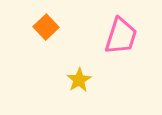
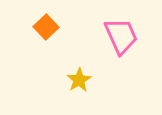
pink trapezoid: rotated 42 degrees counterclockwise
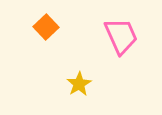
yellow star: moved 4 px down
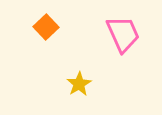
pink trapezoid: moved 2 px right, 2 px up
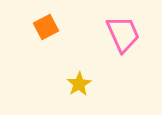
orange square: rotated 15 degrees clockwise
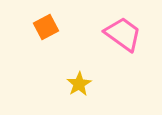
pink trapezoid: rotated 30 degrees counterclockwise
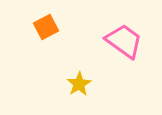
pink trapezoid: moved 1 px right, 7 px down
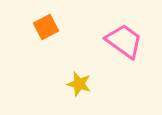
yellow star: rotated 25 degrees counterclockwise
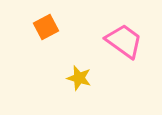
yellow star: moved 6 px up
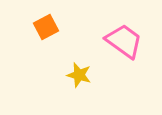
yellow star: moved 3 px up
